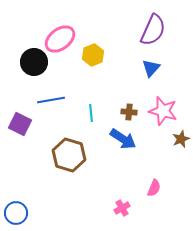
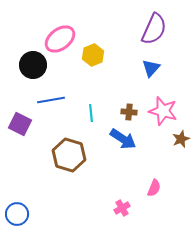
purple semicircle: moved 1 px right, 1 px up
black circle: moved 1 px left, 3 px down
blue circle: moved 1 px right, 1 px down
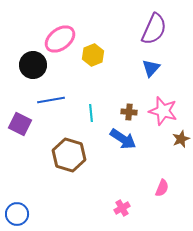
pink semicircle: moved 8 px right
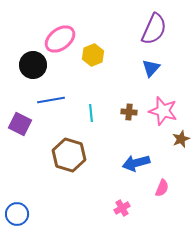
blue arrow: moved 13 px right, 24 px down; rotated 132 degrees clockwise
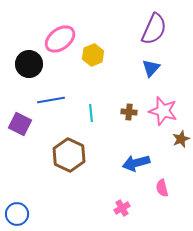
black circle: moved 4 px left, 1 px up
brown hexagon: rotated 8 degrees clockwise
pink semicircle: rotated 144 degrees clockwise
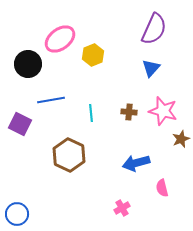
black circle: moved 1 px left
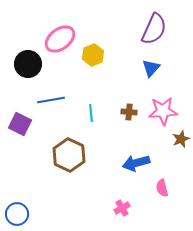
pink star: rotated 20 degrees counterclockwise
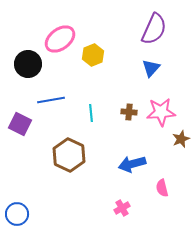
pink star: moved 2 px left, 1 px down
blue arrow: moved 4 px left, 1 px down
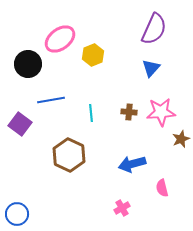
purple square: rotated 10 degrees clockwise
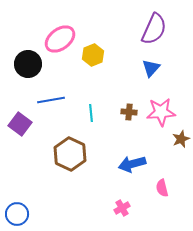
brown hexagon: moved 1 px right, 1 px up
